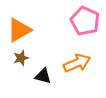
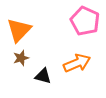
orange triangle: rotated 16 degrees counterclockwise
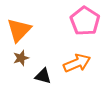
pink pentagon: rotated 8 degrees clockwise
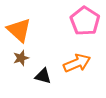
orange triangle: rotated 32 degrees counterclockwise
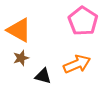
pink pentagon: moved 2 px left
orange triangle: rotated 12 degrees counterclockwise
orange arrow: moved 1 px down
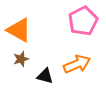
pink pentagon: rotated 12 degrees clockwise
brown star: moved 1 px down
black triangle: moved 2 px right
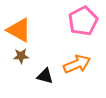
brown star: moved 3 px up; rotated 14 degrees clockwise
